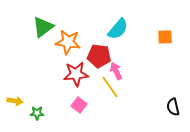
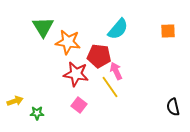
green triangle: rotated 25 degrees counterclockwise
orange square: moved 3 px right, 6 px up
red star: rotated 15 degrees clockwise
yellow arrow: rotated 28 degrees counterclockwise
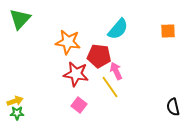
green triangle: moved 23 px left, 8 px up; rotated 15 degrees clockwise
green star: moved 20 px left
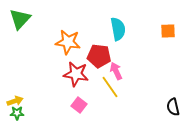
cyan semicircle: rotated 50 degrees counterclockwise
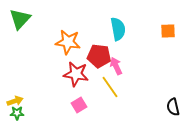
pink arrow: moved 5 px up
pink square: rotated 21 degrees clockwise
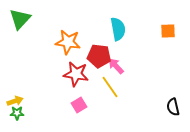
pink arrow: rotated 18 degrees counterclockwise
